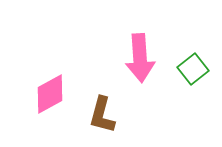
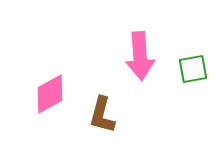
pink arrow: moved 2 px up
green square: rotated 28 degrees clockwise
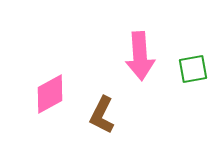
brown L-shape: rotated 12 degrees clockwise
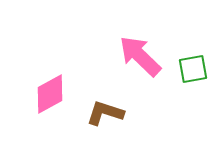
pink arrow: rotated 138 degrees clockwise
brown L-shape: moved 3 px right, 2 px up; rotated 81 degrees clockwise
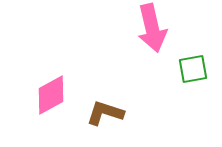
pink arrow: moved 12 px right, 28 px up; rotated 147 degrees counterclockwise
pink diamond: moved 1 px right, 1 px down
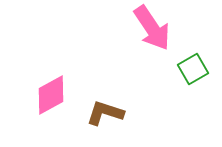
pink arrow: rotated 21 degrees counterclockwise
green square: rotated 20 degrees counterclockwise
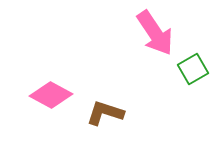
pink arrow: moved 3 px right, 5 px down
pink diamond: rotated 57 degrees clockwise
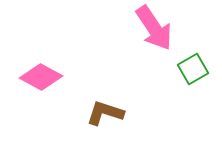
pink arrow: moved 1 px left, 5 px up
pink diamond: moved 10 px left, 18 px up
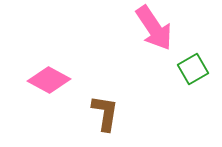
pink diamond: moved 8 px right, 3 px down
brown L-shape: rotated 81 degrees clockwise
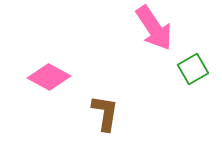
pink diamond: moved 3 px up
